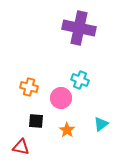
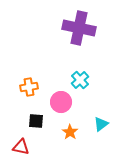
cyan cross: rotated 24 degrees clockwise
orange cross: rotated 24 degrees counterclockwise
pink circle: moved 4 px down
orange star: moved 3 px right, 2 px down
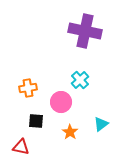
purple cross: moved 6 px right, 3 px down
orange cross: moved 1 px left, 1 px down
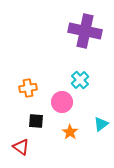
pink circle: moved 1 px right
red triangle: rotated 24 degrees clockwise
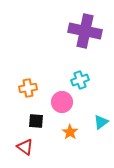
cyan cross: rotated 24 degrees clockwise
cyan triangle: moved 2 px up
red triangle: moved 4 px right
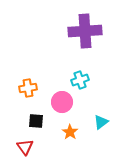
purple cross: rotated 16 degrees counterclockwise
red triangle: rotated 18 degrees clockwise
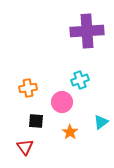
purple cross: moved 2 px right
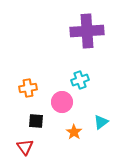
orange star: moved 4 px right
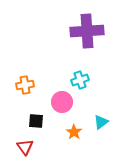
orange cross: moved 3 px left, 3 px up
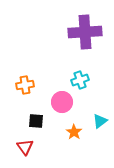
purple cross: moved 2 px left, 1 px down
cyan triangle: moved 1 px left, 1 px up
